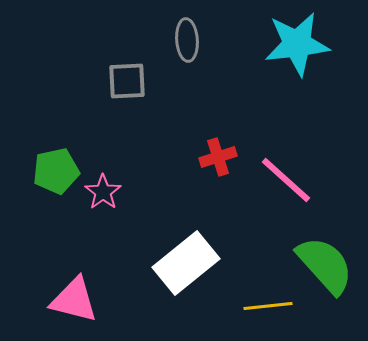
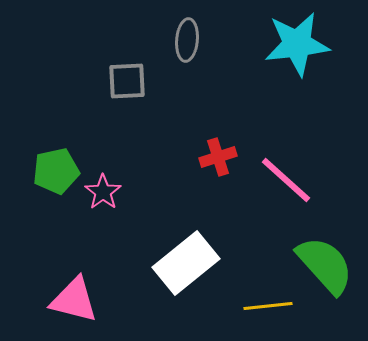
gray ellipse: rotated 9 degrees clockwise
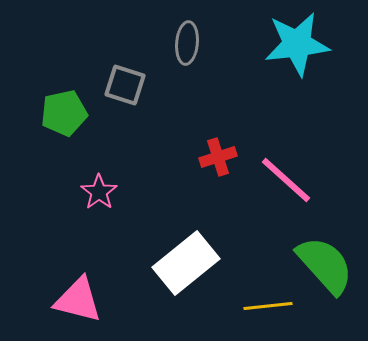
gray ellipse: moved 3 px down
gray square: moved 2 px left, 4 px down; rotated 21 degrees clockwise
green pentagon: moved 8 px right, 58 px up
pink star: moved 4 px left
pink triangle: moved 4 px right
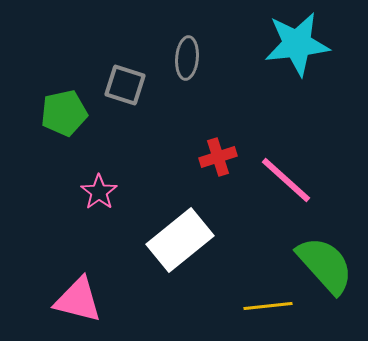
gray ellipse: moved 15 px down
white rectangle: moved 6 px left, 23 px up
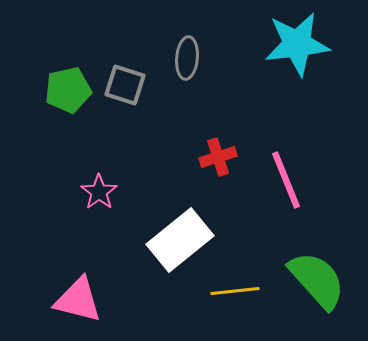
green pentagon: moved 4 px right, 23 px up
pink line: rotated 26 degrees clockwise
green semicircle: moved 8 px left, 15 px down
yellow line: moved 33 px left, 15 px up
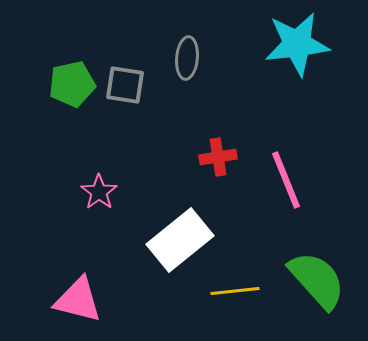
gray square: rotated 9 degrees counterclockwise
green pentagon: moved 4 px right, 6 px up
red cross: rotated 9 degrees clockwise
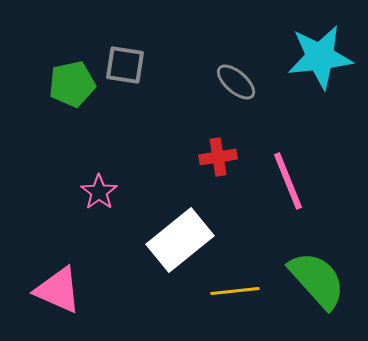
cyan star: moved 23 px right, 13 px down
gray ellipse: moved 49 px right, 24 px down; rotated 54 degrees counterclockwise
gray square: moved 20 px up
pink line: moved 2 px right, 1 px down
pink triangle: moved 20 px left, 10 px up; rotated 10 degrees clockwise
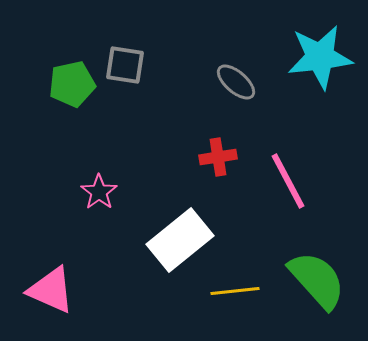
pink line: rotated 6 degrees counterclockwise
pink triangle: moved 7 px left
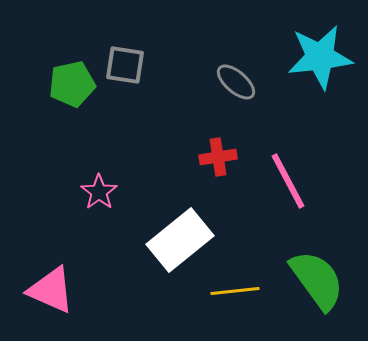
green semicircle: rotated 6 degrees clockwise
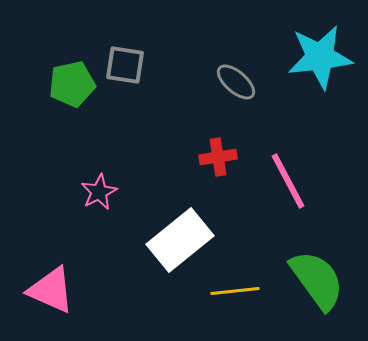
pink star: rotated 9 degrees clockwise
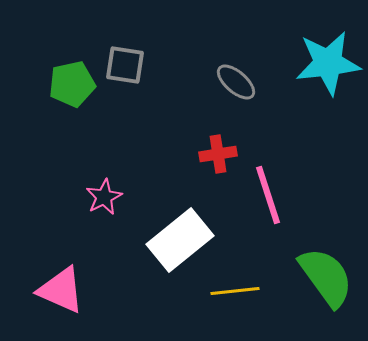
cyan star: moved 8 px right, 6 px down
red cross: moved 3 px up
pink line: moved 20 px left, 14 px down; rotated 10 degrees clockwise
pink star: moved 5 px right, 5 px down
green semicircle: moved 9 px right, 3 px up
pink triangle: moved 10 px right
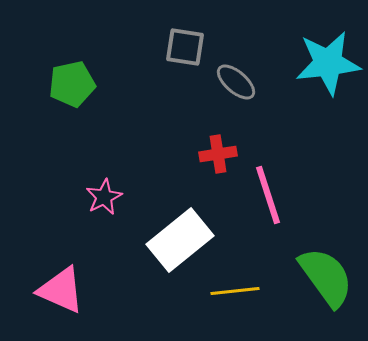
gray square: moved 60 px right, 18 px up
